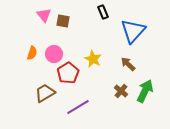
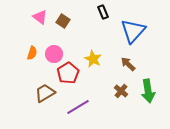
pink triangle: moved 4 px left, 2 px down; rotated 14 degrees counterclockwise
brown square: rotated 24 degrees clockwise
green arrow: moved 3 px right; rotated 145 degrees clockwise
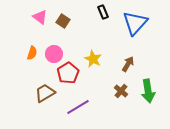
blue triangle: moved 2 px right, 8 px up
brown arrow: rotated 77 degrees clockwise
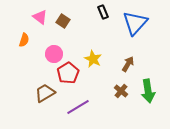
orange semicircle: moved 8 px left, 13 px up
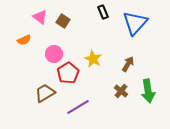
orange semicircle: rotated 48 degrees clockwise
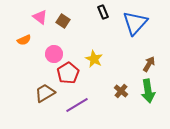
yellow star: moved 1 px right
brown arrow: moved 21 px right
purple line: moved 1 px left, 2 px up
